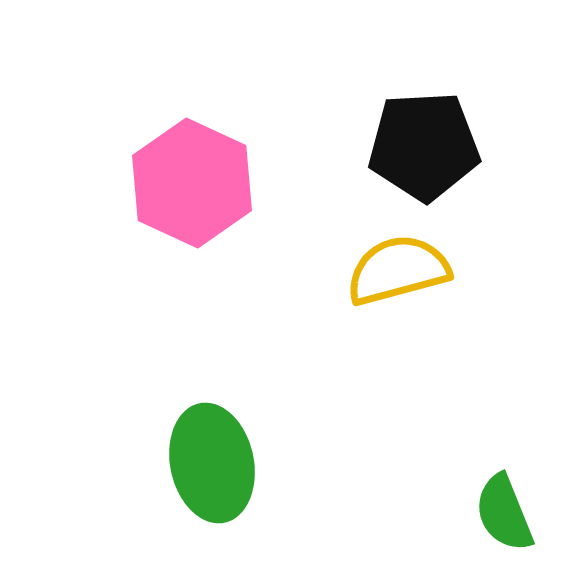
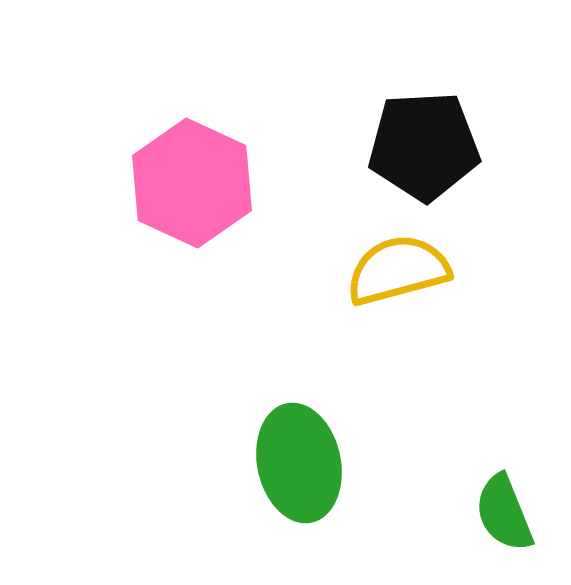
green ellipse: moved 87 px right
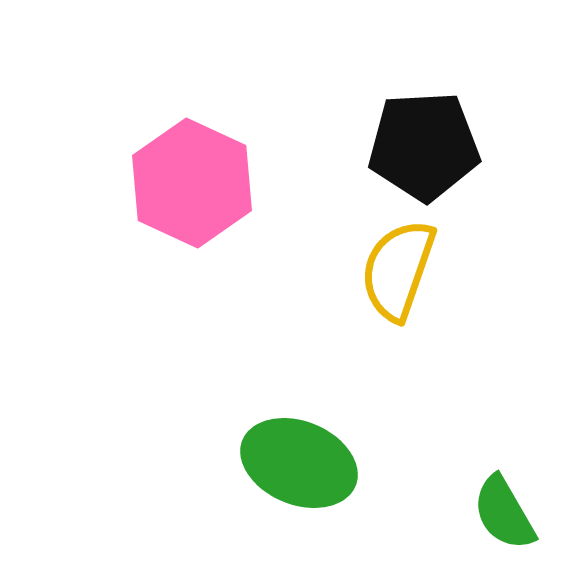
yellow semicircle: rotated 56 degrees counterclockwise
green ellipse: rotated 56 degrees counterclockwise
green semicircle: rotated 8 degrees counterclockwise
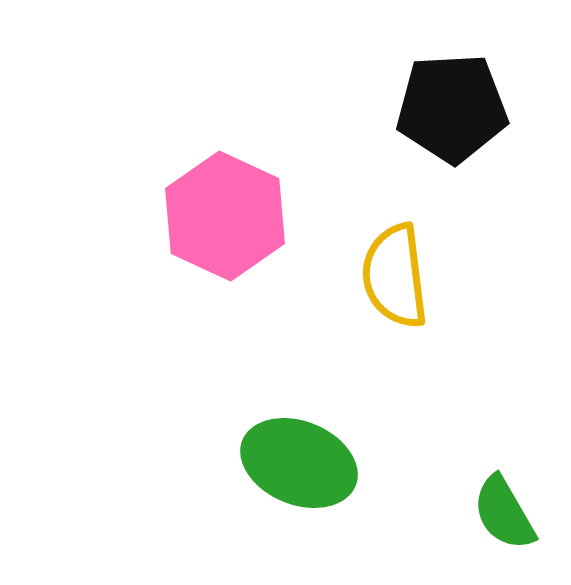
black pentagon: moved 28 px right, 38 px up
pink hexagon: moved 33 px right, 33 px down
yellow semicircle: moved 3 px left, 6 px down; rotated 26 degrees counterclockwise
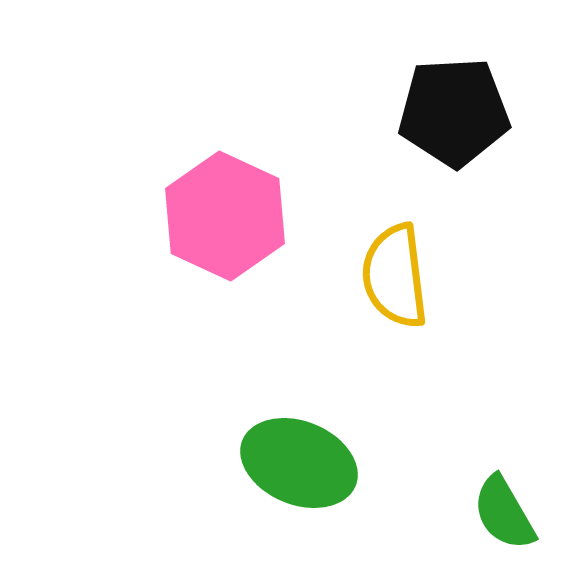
black pentagon: moved 2 px right, 4 px down
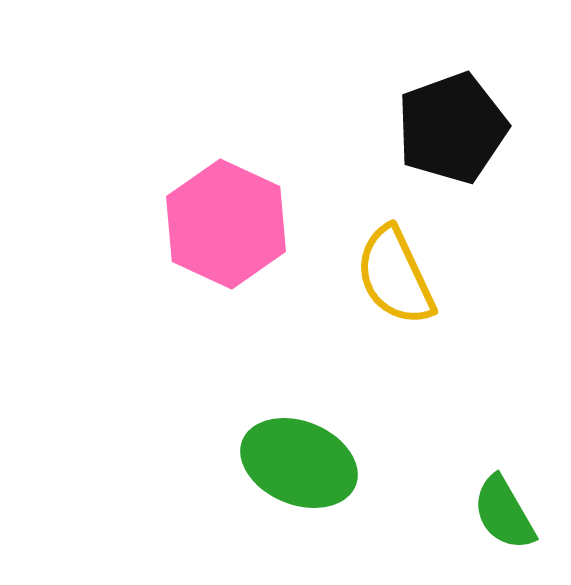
black pentagon: moved 2 px left, 16 px down; rotated 17 degrees counterclockwise
pink hexagon: moved 1 px right, 8 px down
yellow semicircle: rotated 18 degrees counterclockwise
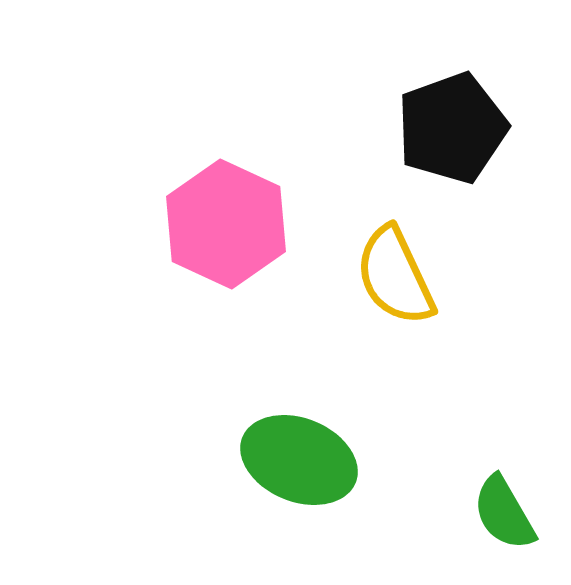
green ellipse: moved 3 px up
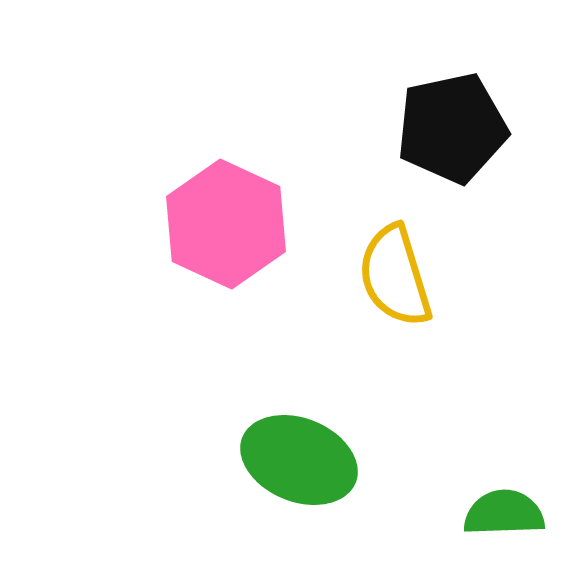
black pentagon: rotated 8 degrees clockwise
yellow semicircle: rotated 8 degrees clockwise
green semicircle: rotated 118 degrees clockwise
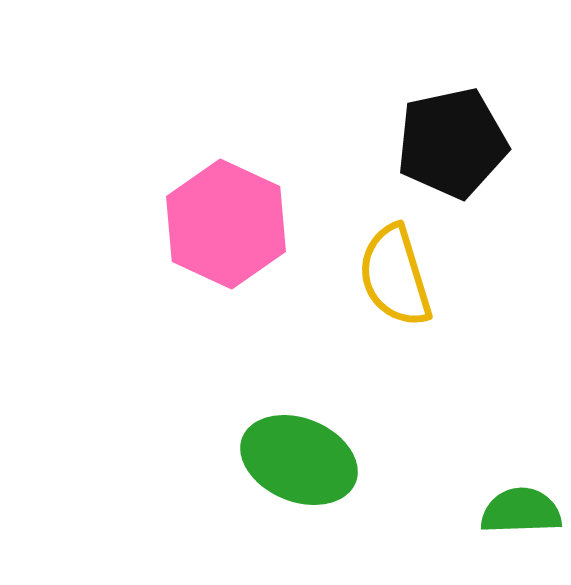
black pentagon: moved 15 px down
green semicircle: moved 17 px right, 2 px up
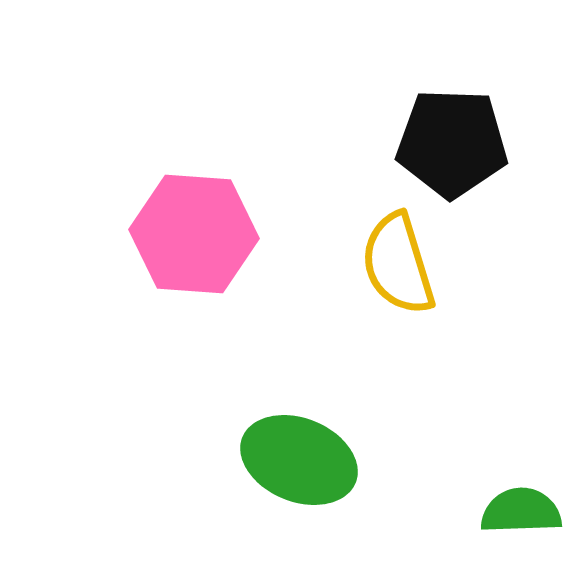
black pentagon: rotated 14 degrees clockwise
pink hexagon: moved 32 px left, 10 px down; rotated 21 degrees counterclockwise
yellow semicircle: moved 3 px right, 12 px up
